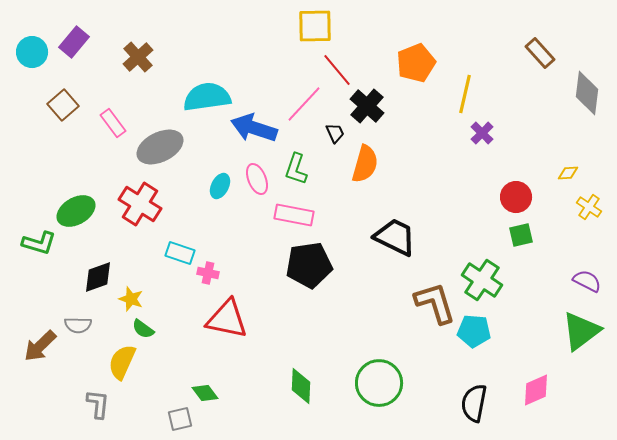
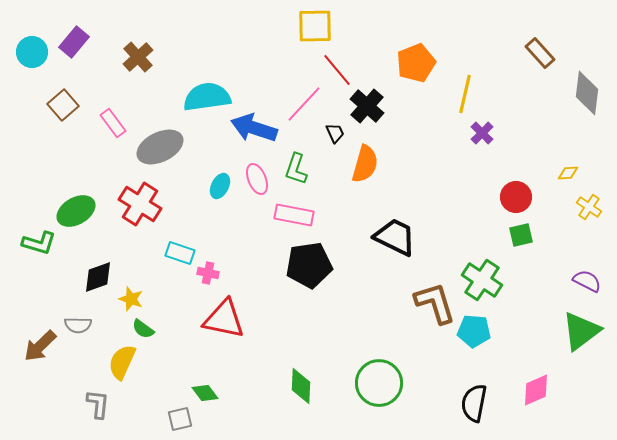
red triangle at (227, 319): moved 3 px left
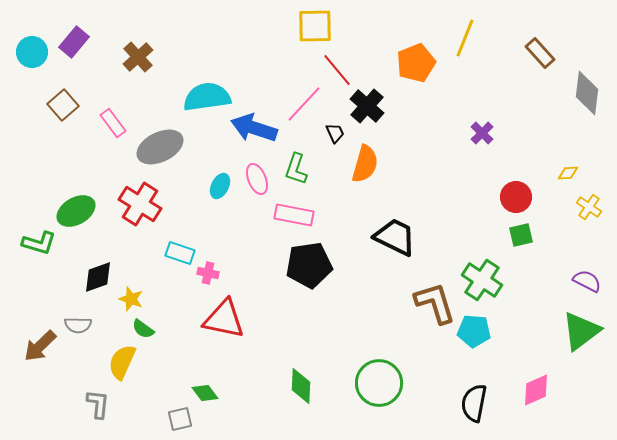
yellow line at (465, 94): moved 56 px up; rotated 9 degrees clockwise
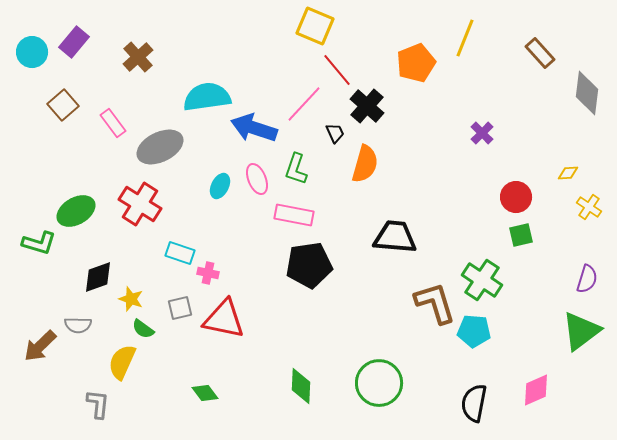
yellow square at (315, 26): rotated 24 degrees clockwise
black trapezoid at (395, 237): rotated 21 degrees counterclockwise
purple semicircle at (587, 281): moved 2 px up; rotated 80 degrees clockwise
gray square at (180, 419): moved 111 px up
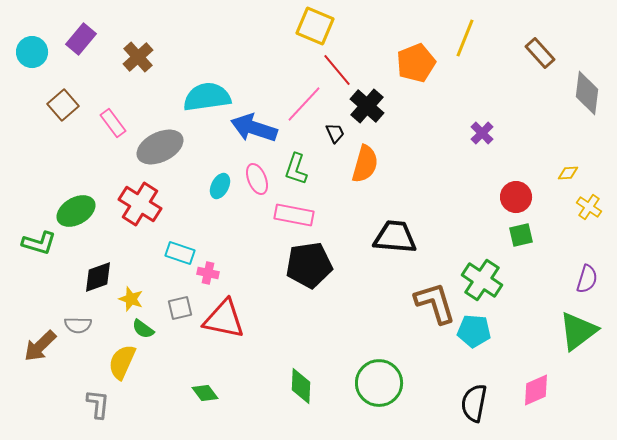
purple rectangle at (74, 42): moved 7 px right, 3 px up
green triangle at (581, 331): moved 3 px left
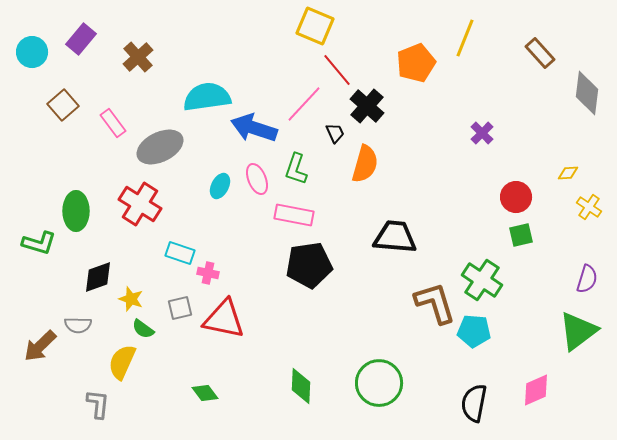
green ellipse at (76, 211): rotated 60 degrees counterclockwise
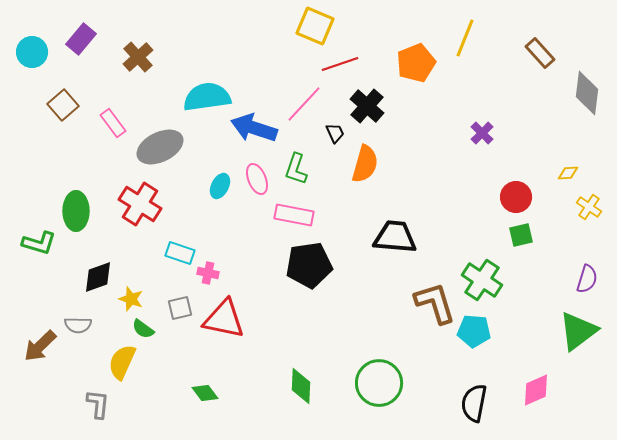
red line at (337, 70): moved 3 px right, 6 px up; rotated 69 degrees counterclockwise
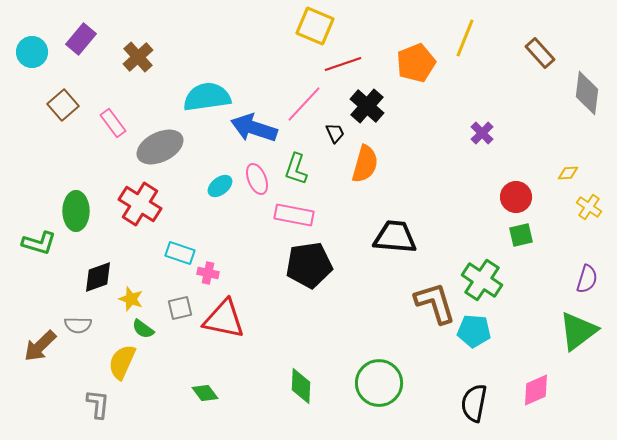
red line at (340, 64): moved 3 px right
cyan ellipse at (220, 186): rotated 25 degrees clockwise
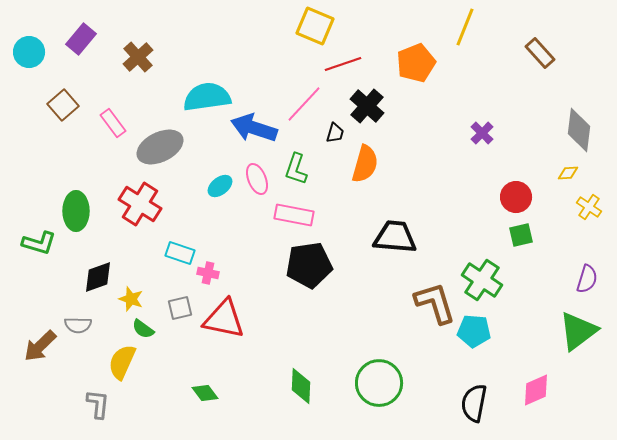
yellow line at (465, 38): moved 11 px up
cyan circle at (32, 52): moved 3 px left
gray diamond at (587, 93): moved 8 px left, 37 px down
black trapezoid at (335, 133): rotated 40 degrees clockwise
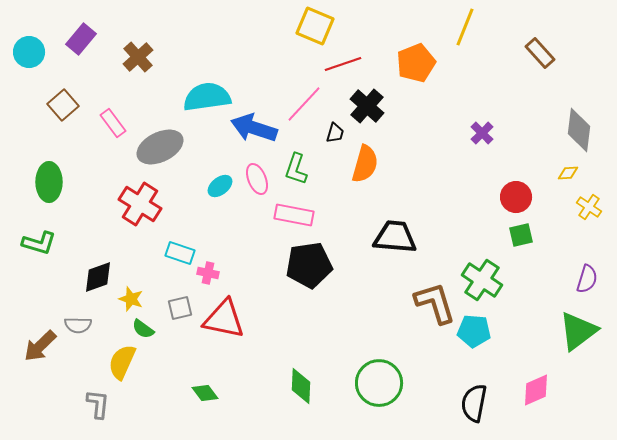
green ellipse at (76, 211): moved 27 px left, 29 px up
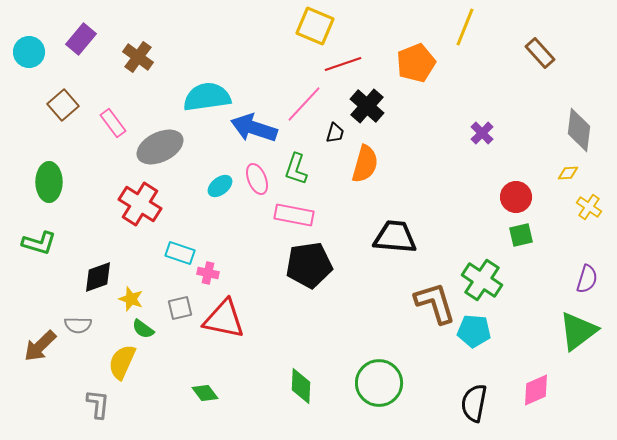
brown cross at (138, 57): rotated 12 degrees counterclockwise
